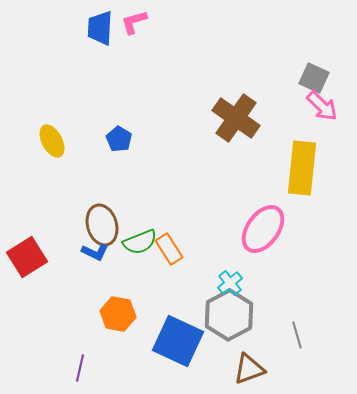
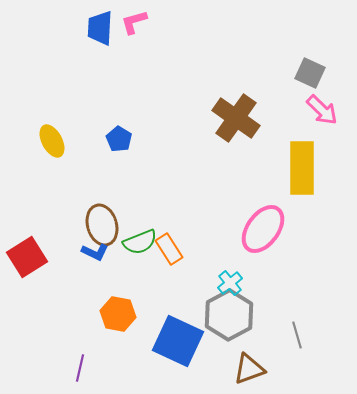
gray square: moved 4 px left, 5 px up
pink arrow: moved 4 px down
yellow rectangle: rotated 6 degrees counterclockwise
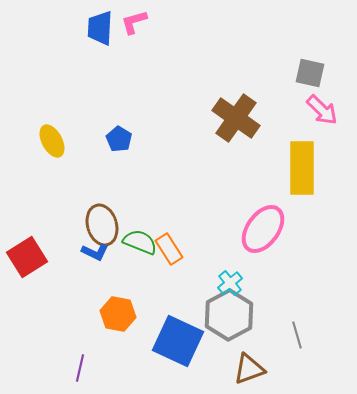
gray square: rotated 12 degrees counterclockwise
green semicircle: rotated 136 degrees counterclockwise
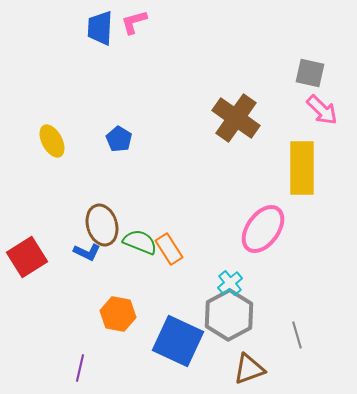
blue L-shape: moved 8 px left
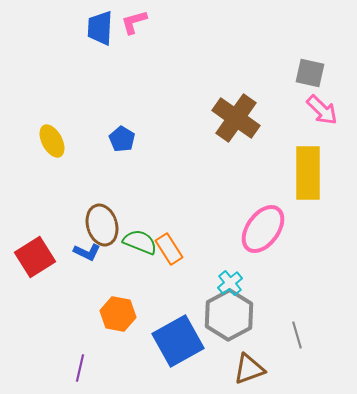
blue pentagon: moved 3 px right
yellow rectangle: moved 6 px right, 5 px down
red square: moved 8 px right
blue square: rotated 36 degrees clockwise
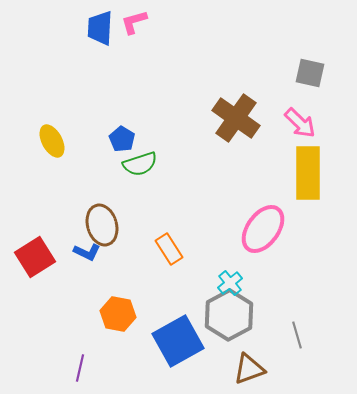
pink arrow: moved 22 px left, 13 px down
green semicircle: moved 78 px up; rotated 140 degrees clockwise
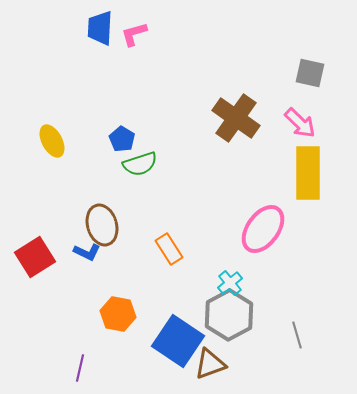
pink L-shape: moved 12 px down
blue square: rotated 27 degrees counterclockwise
brown triangle: moved 39 px left, 5 px up
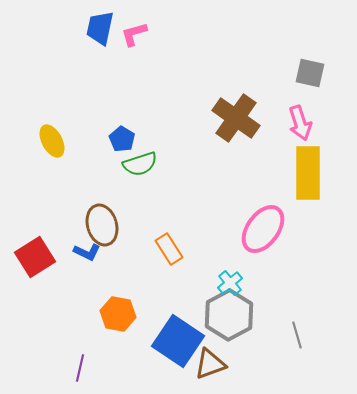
blue trapezoid: rotated 9 degrees clockwise
pink arrow: rotated 28 degrees clockwise
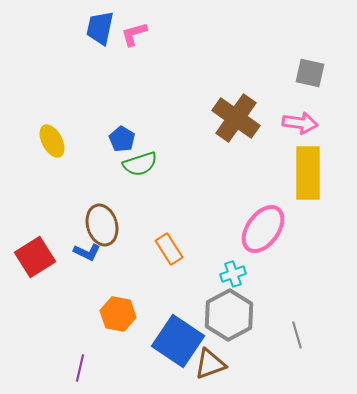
pink arrow: rotated 64 degrees counterclockwise
cyan cross: moved 3 px right, 9 px up; rotated 20 degrees clockwise
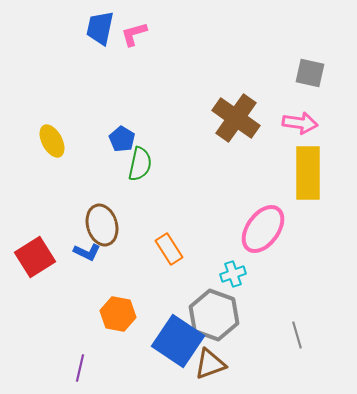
green semicircle: rotated 60 degrees counterclockwise
gray hexagon: moved 15 px left; rotated 12 degrees counterclockwise
